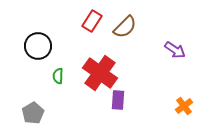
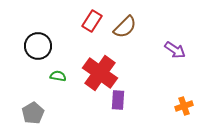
green semicircle: rotated 98 degrees clockwise
orange cross: rotated 18 degrees clockwise
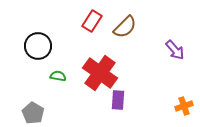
purple arrow: rotated 15 degrees clockwise
gray pentagon: rotated 10 degrees counterclockwise
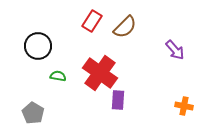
orange cross: rotated 30 degrees clockwise
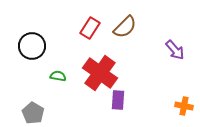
red rectangle: moved 2 px left, 7 px down
black circle: moved 6 px left
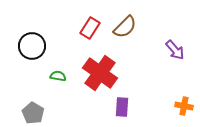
purple rectangle: moved 4 px right, 7 px down
